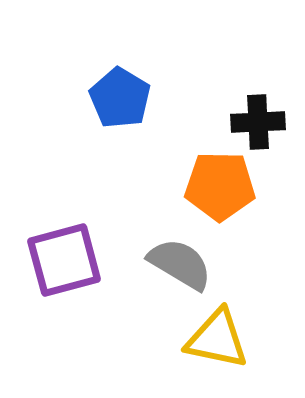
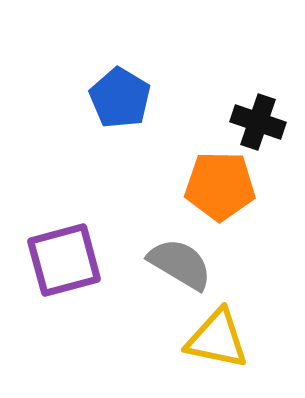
black cross: rotated 22 degrees clockwise
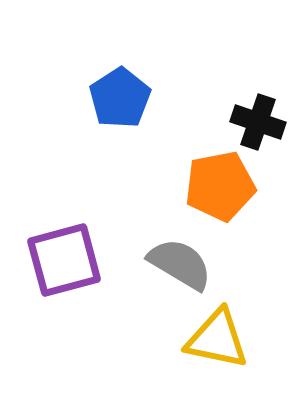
blue pentagon: rotated 8 degrees clockwise
orange pentagon: rotated 12 degrees counterclockwise
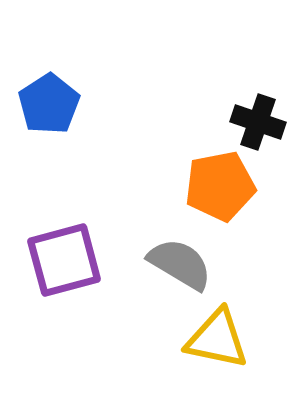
blue pentagon: moved 71 px left, 6 px down
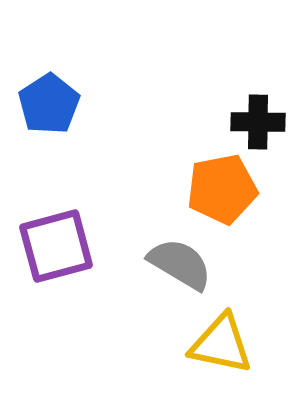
black cross: rotated 18 degrees counterclockwise
orange pentagon: moved 2 px right, 3 px down
purple square: moved 8 px left, 14 px up
yellow triangle: moved 4 px right, 5 px down
